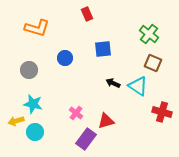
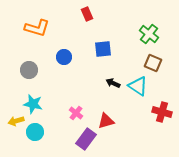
blue circle: moved 1 px left, 1 px up
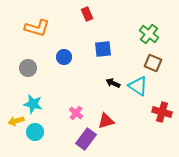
gray circle: moved 1 px left, 2 px up
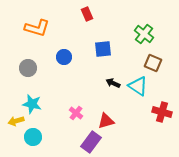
green cross: moved 5 px left
cyan star: moved 1 px left
cyan circle: moved 2 px left, 5 px down
purple rectangle: moved 5 px right, 3 px down
